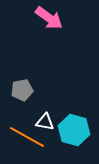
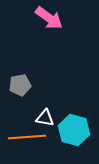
gray pentagon: moved 2 px left, 5 px up
white triangle: moved 4 px up
orange line: rotated 33 degrees counterclockwise
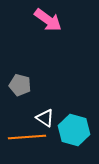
pink arrow: moved 1 px left, 2 px down
gray pentagon: rotated 25 degrees clockwise
white triangle: rotated 24 degrees clockwise
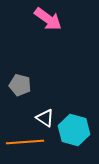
pink arrow: moved 1 px up
orange line: moved 2 px left, 5 px down
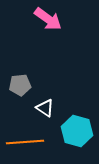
gray pentagon: rotated 20 degrees counterclockwise
white triangle: moved 10 px up
cyan hexagon: moved 3 px right, 1 px down
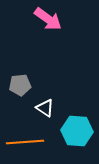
cyan hexagon: rotated 12 degrees counterclockwise
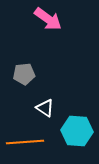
gray pentagon: moved 4 px right, 11 px up
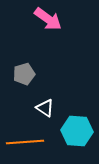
gray pentagon: rotated 10 degrees counterclockwise
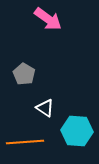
gray pentagon: rotated 25 degrees counterclockwise
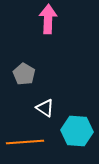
pink arrow: rotated 124 degrees counterclockwise
